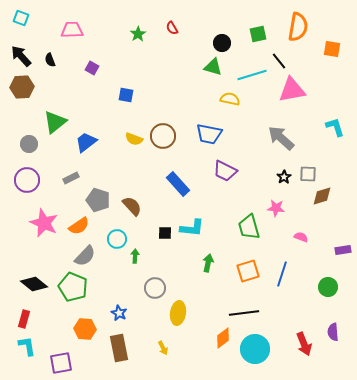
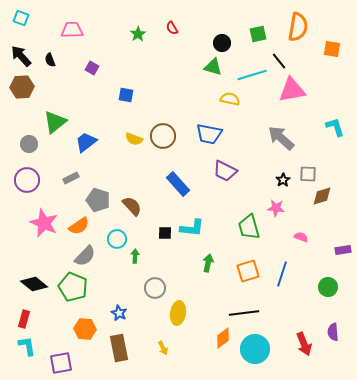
black star at (284, 177): moved 1 px left, 3 px down
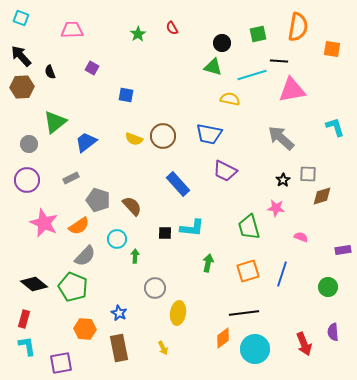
black semicircle at (50, 60): moved 12 px down
black line at (279, 61): rotated 48 degrees counterclockwise
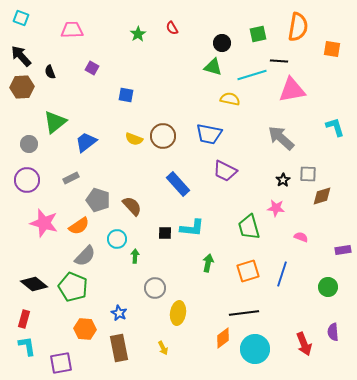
pink star at (44, 223): rotated 8 degrees counterclockwise
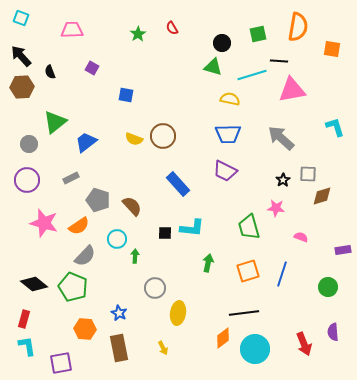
blue trapezoid at (209, 134): moved 19 px right; rotated 12 degrees counterclockwise
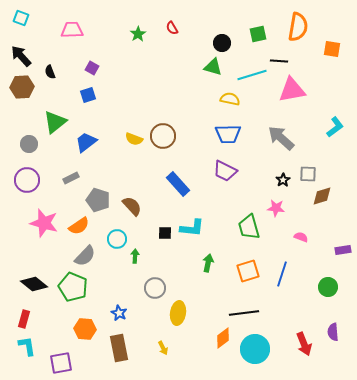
blue square at (126, 95): moved 38 px left; rotated 28 degrees counterclockwise
cyan L-shape at (335, 127): rotated 70 degrees clockwise
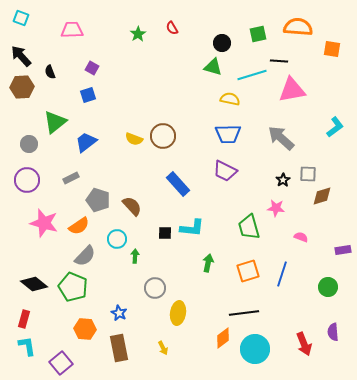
orange semicircle at (298, 27): rotated 96 degrees counterclockwise
purple square at (61, 363): rotated 30 degrees counterclockwise
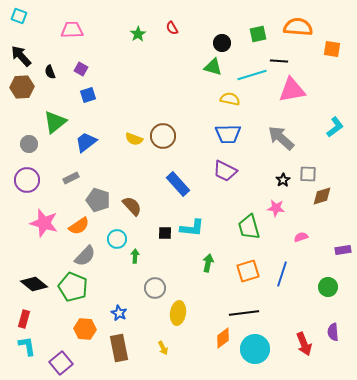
cyan square at (21, 18): moved 2 px left, 2 px up
purple square at (92, 68): moved 11 px left, 1 px down
pink semicircle at (301, 237): rotated 40 degrees counterclockwise
